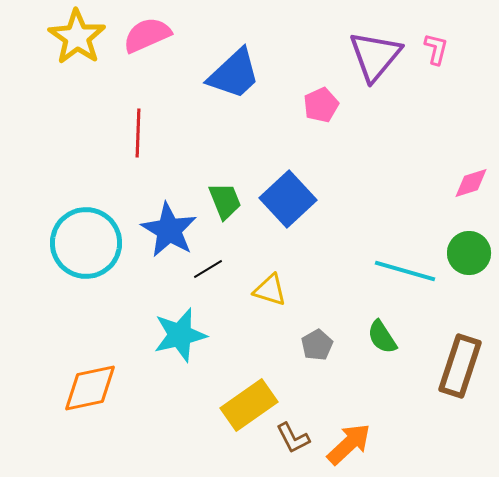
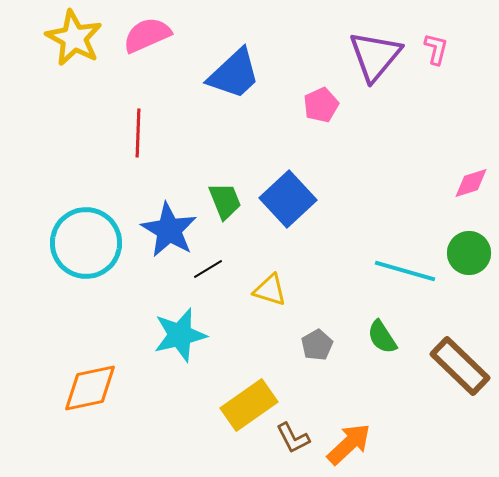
yellow star: moved 3 px left, 1 px down; rotated 6 degrees counterclockwise
brown rectangle: rotated 64 degrees counterclockwise
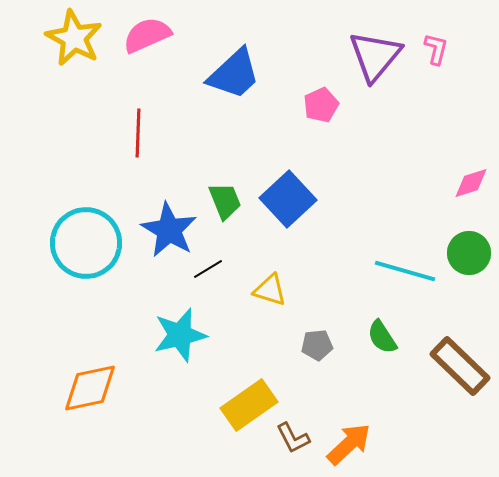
gray pentagon: rotated 24 degrees clockwise
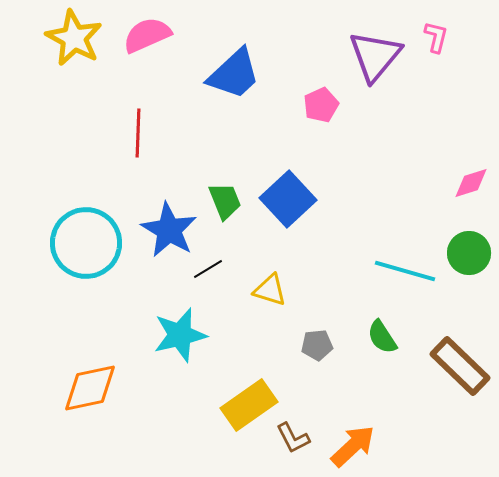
pink L-shape: moved 12 px up
orange arrow: moved 4 px right, 2 px down
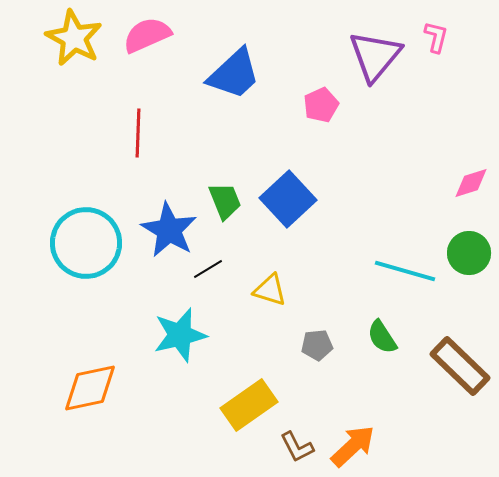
brown L-shape: moved 4 px right, 9 px down
